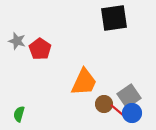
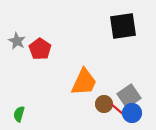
black square: moved 9 px right, 8 px down
gray star: rotated 12 degrees clockwise
red line: moved 1 px up
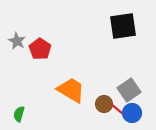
orange trapezoid: moved 13 px left, 8 px down; rotated 84 degrees counterclockwise
gray square: moved 6 px up
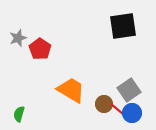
gray star: moved 1 px right, 3 px up; rotated 24 degrees clockwise
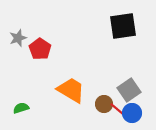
green semicircle: moved 2 px right, 6 px up; rotated 56 degrees clockwise
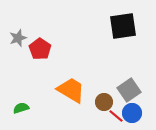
brown circle: moved 2 px up
red line: moved 1 px left, 7 px down
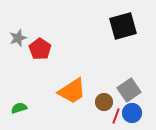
black square: rotated 8 degrees counterclockwise
orange trapezoid: moved 1 px right, 1 px down; rotated 116 degrees clockwise
green semicircle: moved 2 px left
red line: rotated 70 degrees clockwise
